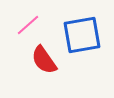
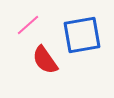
red semicircle: moved 1 px right
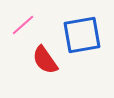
pink line: moved 5 px left
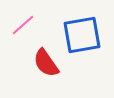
red semicircle: moved 1 px right, 3 px down
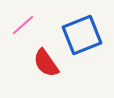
blue square: rotated 12 degrees counterclockwise
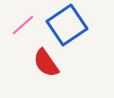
blue square: moved 15 px left, 10 px up; rotated 12 degrees counterclockwise
